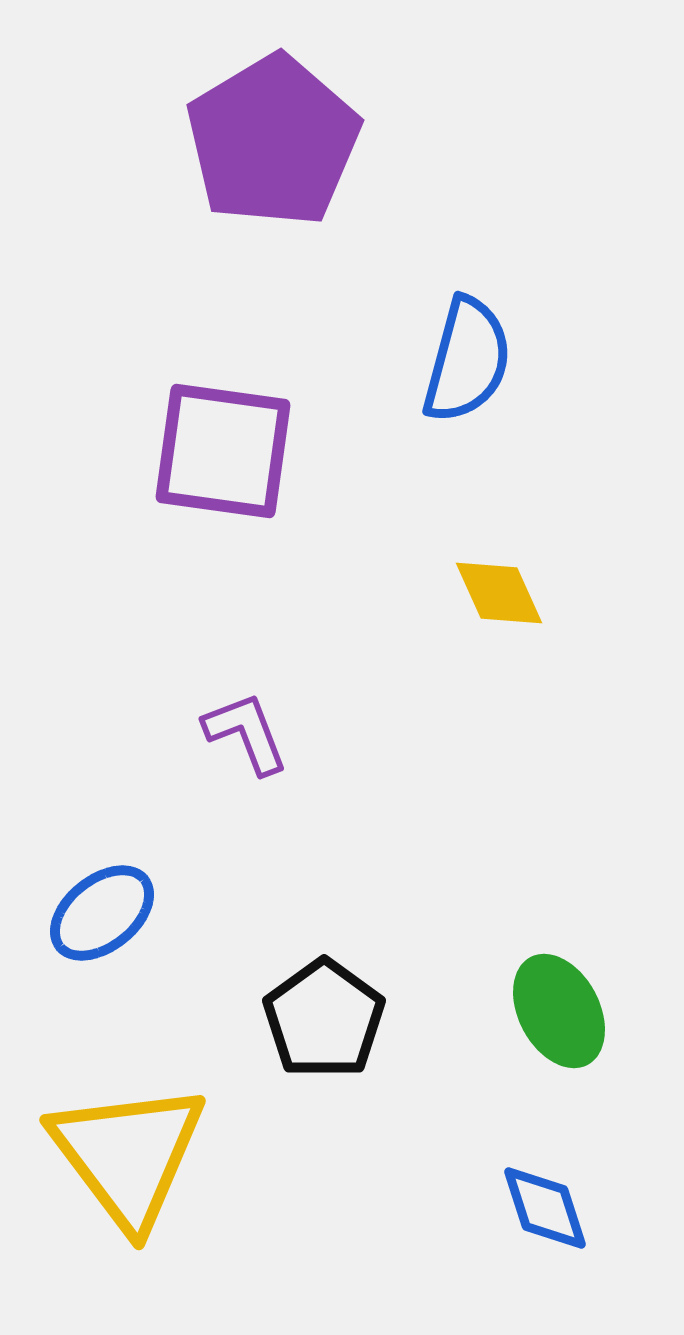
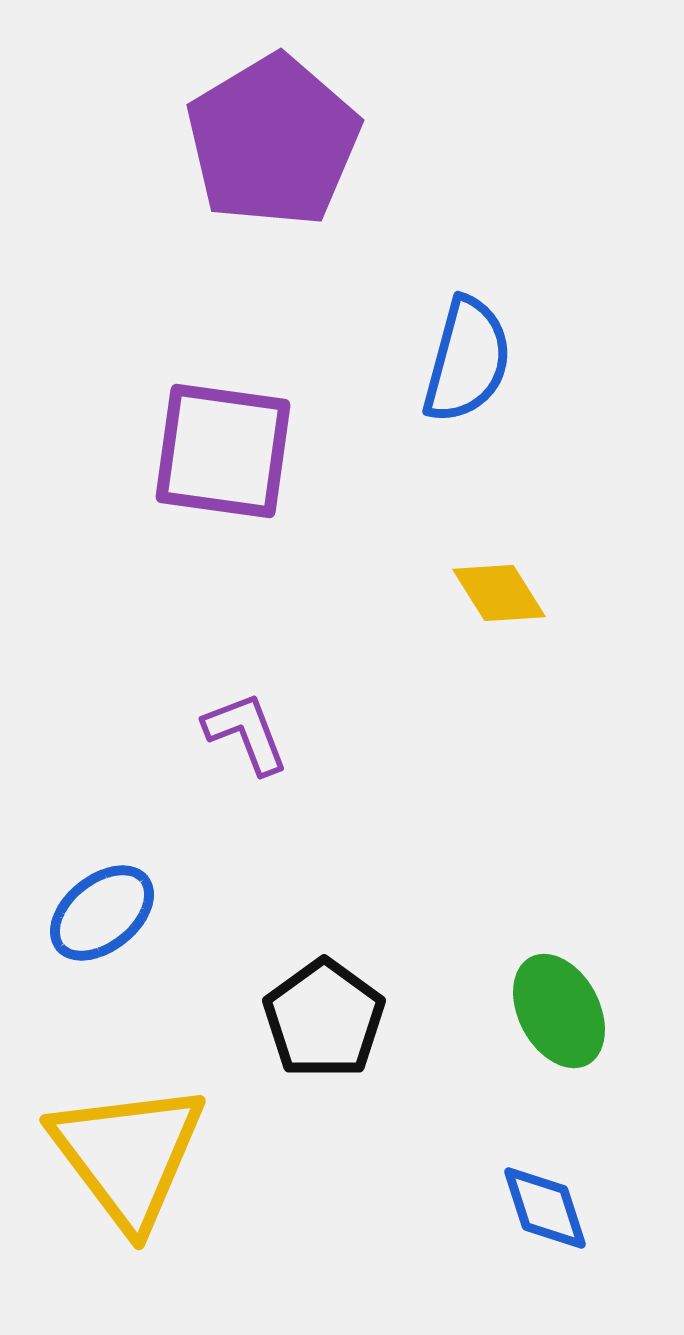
yellow diamond: rotated 8 degrees counterclockwise
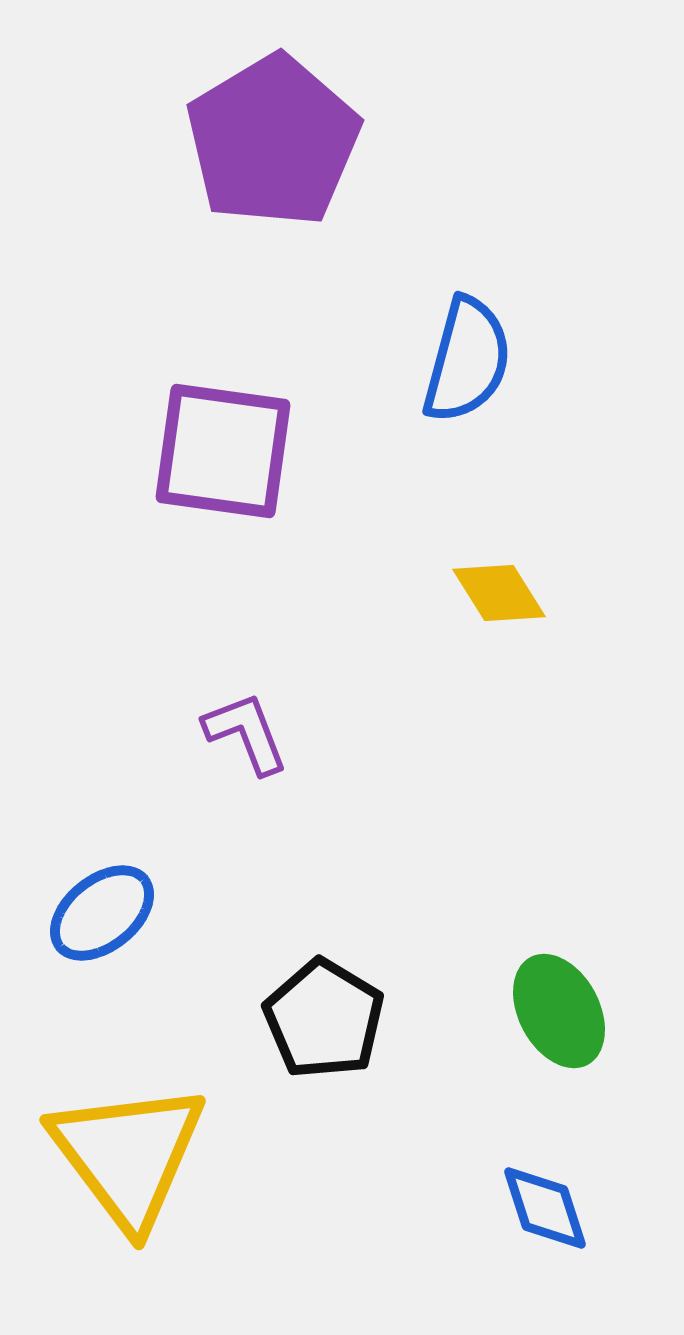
black pentagon: rotated 5 degrees counterclockwise
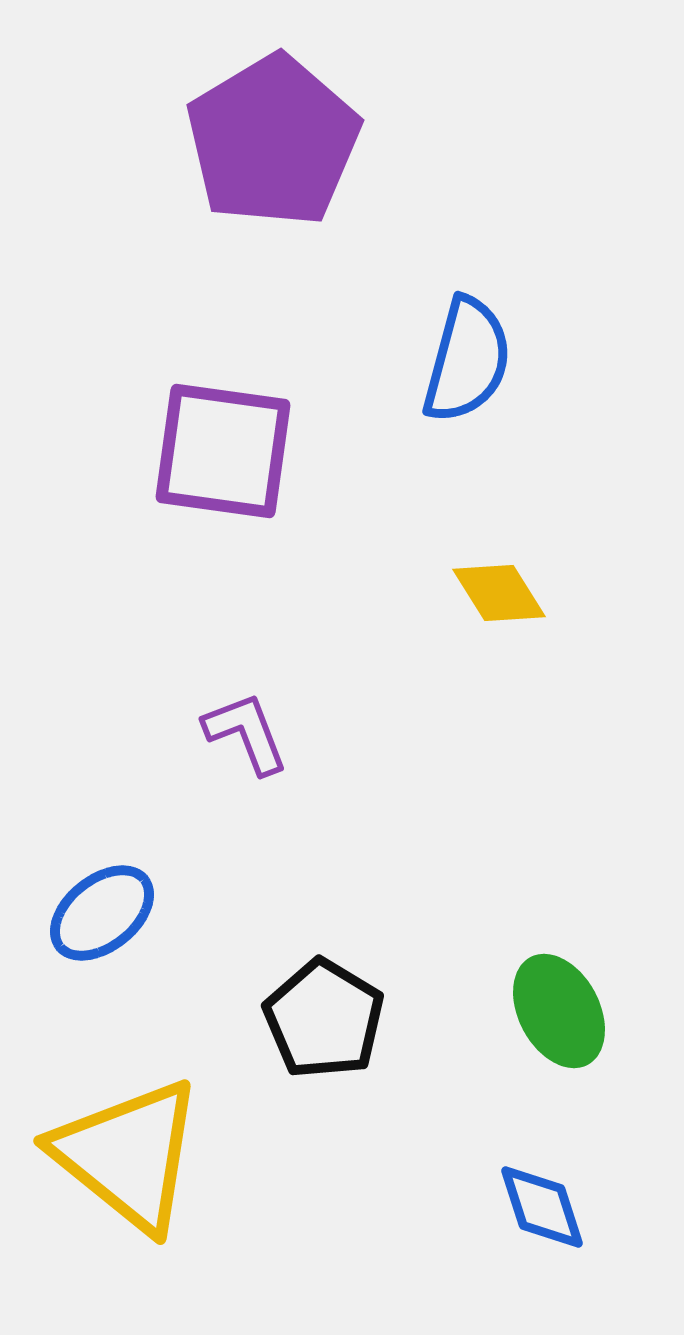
yellow triangle: rotated 14 degrees counterclockwise
blue diamond: moved 3 px left, 1 px up
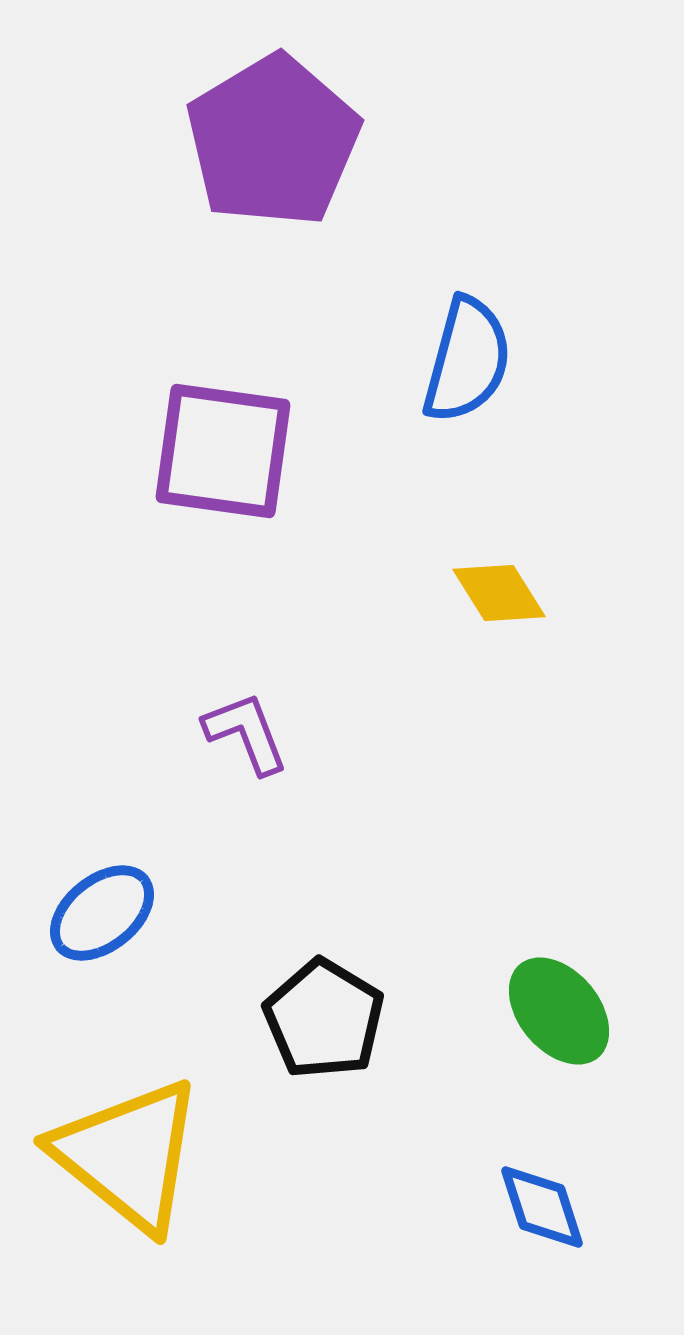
green ellipse: rotated 12 degrees counterclockwise
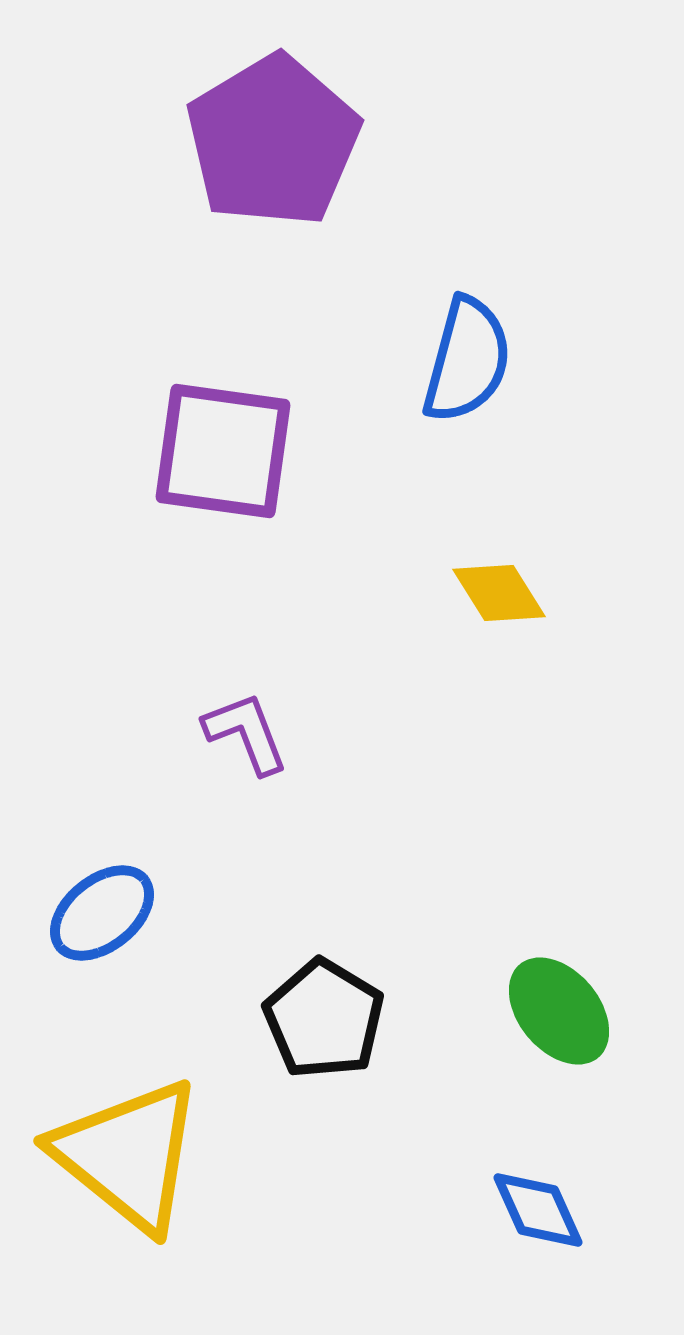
blue diamond: moved 4 px left, 3 px down; rotated 6 degrees counterclockwise
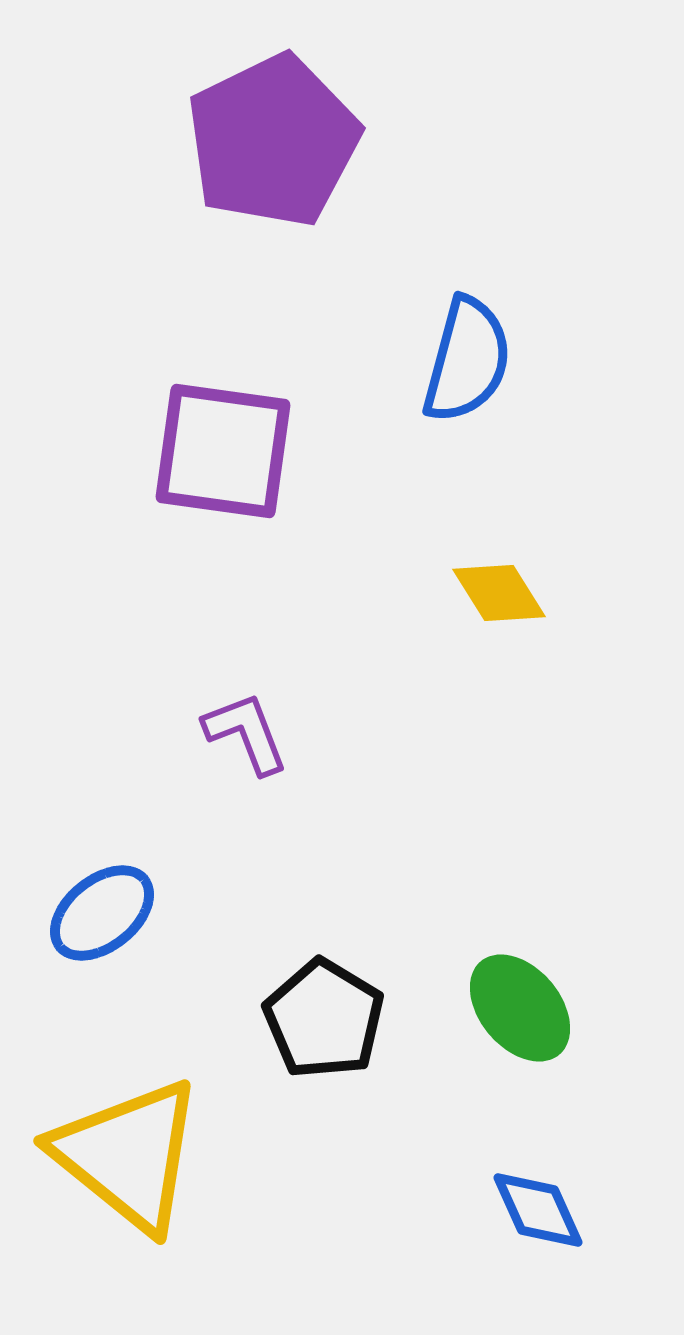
purple pentagon: rotated 5 degrees clockwise
green ellipse: moved 39 px left, 3 px up
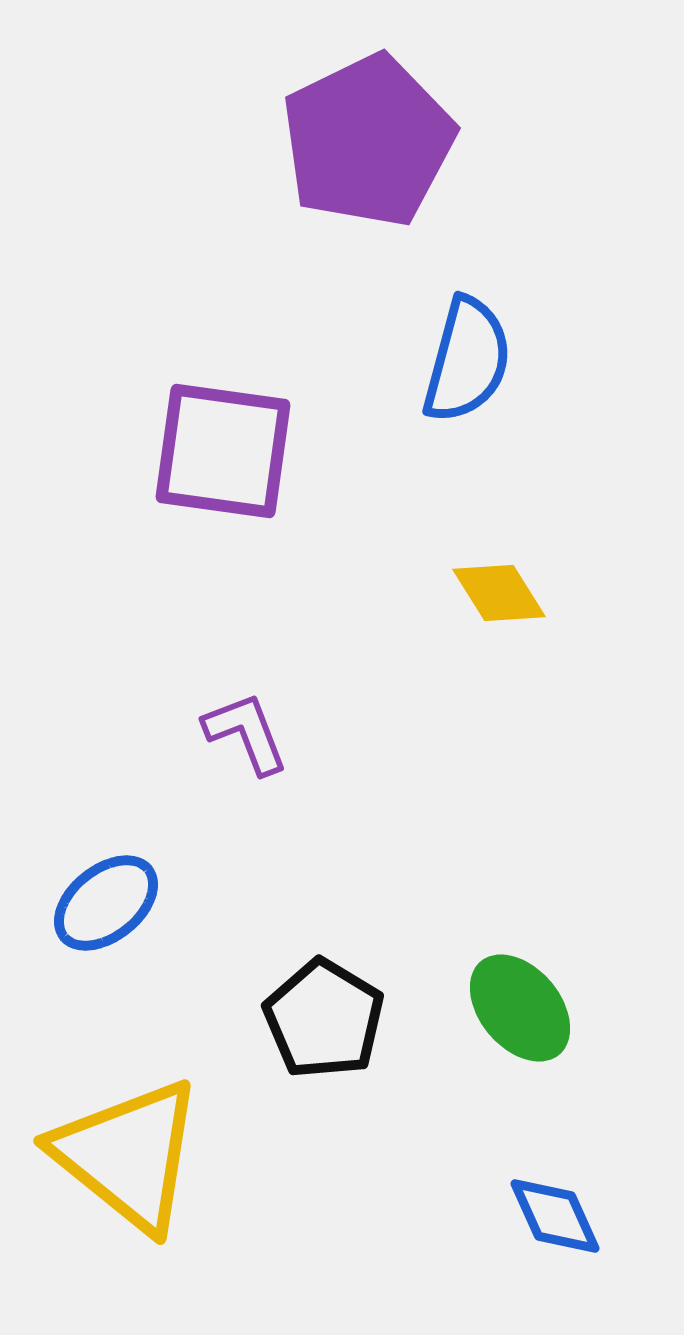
purple pentagon: moved 95 px right
blue ellipse: moved 4 px right, 10 px up
blue diamond: moved 17 px right, 6 px down
